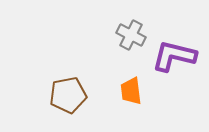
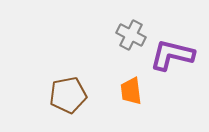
purple L-shape: moved 2 px left, 1 px up
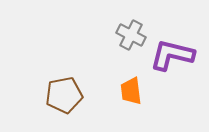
brown pentagon: moved 4 px left
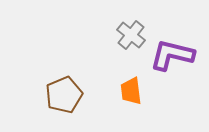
gray cross: rotated 12 degrees clockwise
brown pentagon: rotated 12 degrees counterclockwise
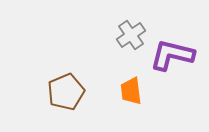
gray cross: rotated 16 degrees clockwise
brown pentagon: moved 2 px right, 3 px up
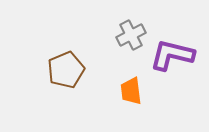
gray cross: rotated 8 degrees clockwise
brown pentagon: moved 22 px up
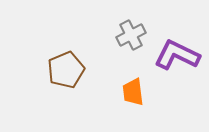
purple L-shape: moved 5 px right; rotated 12 degrees clockwise
orange trapezoid: moved 2 px right, 1 px down
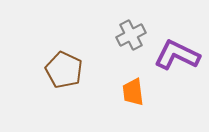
brown pentagon: moved 2 px left; rotated 24 degrees counterclockwise
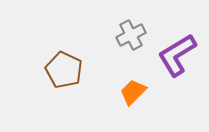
purple L-shape: rotated 57 degrees counterclockwise
orange trapezoid: rotated 52 degrees clockwise
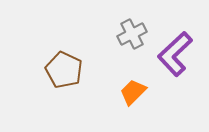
gray cross: moved 1 px right, 1 px up
purple L-shape: moved 2 px left, 1 px up; rotated 12 degrees counterclockwise
